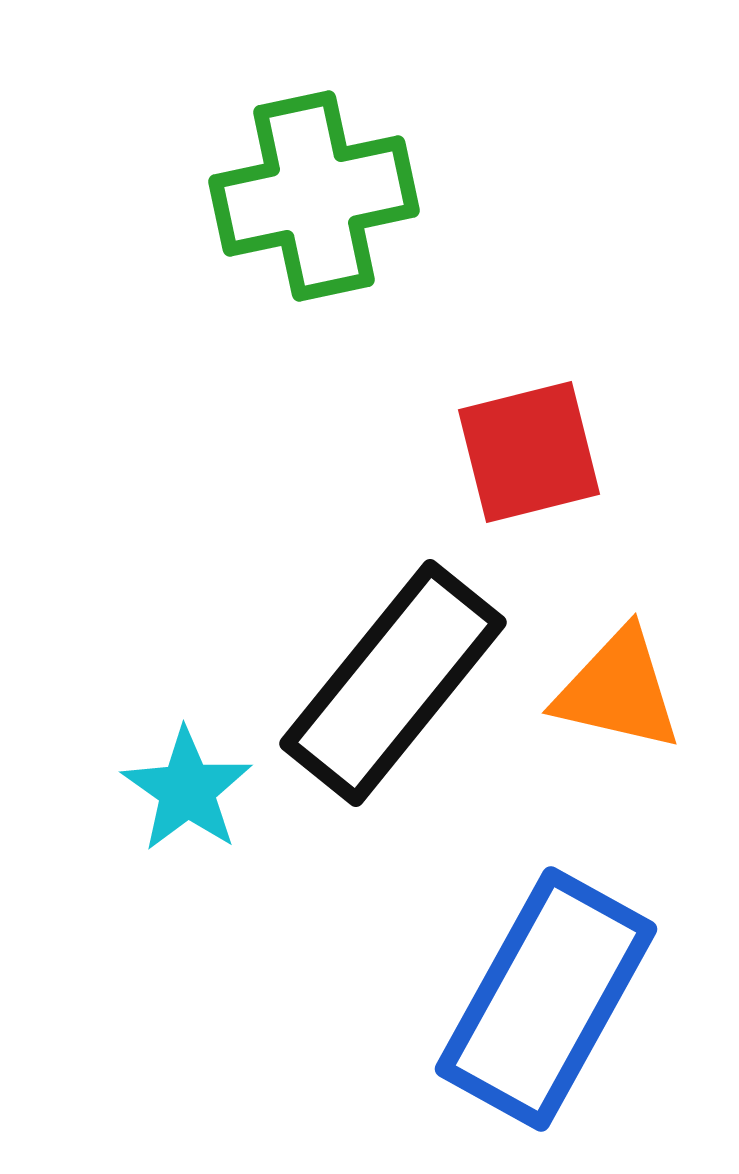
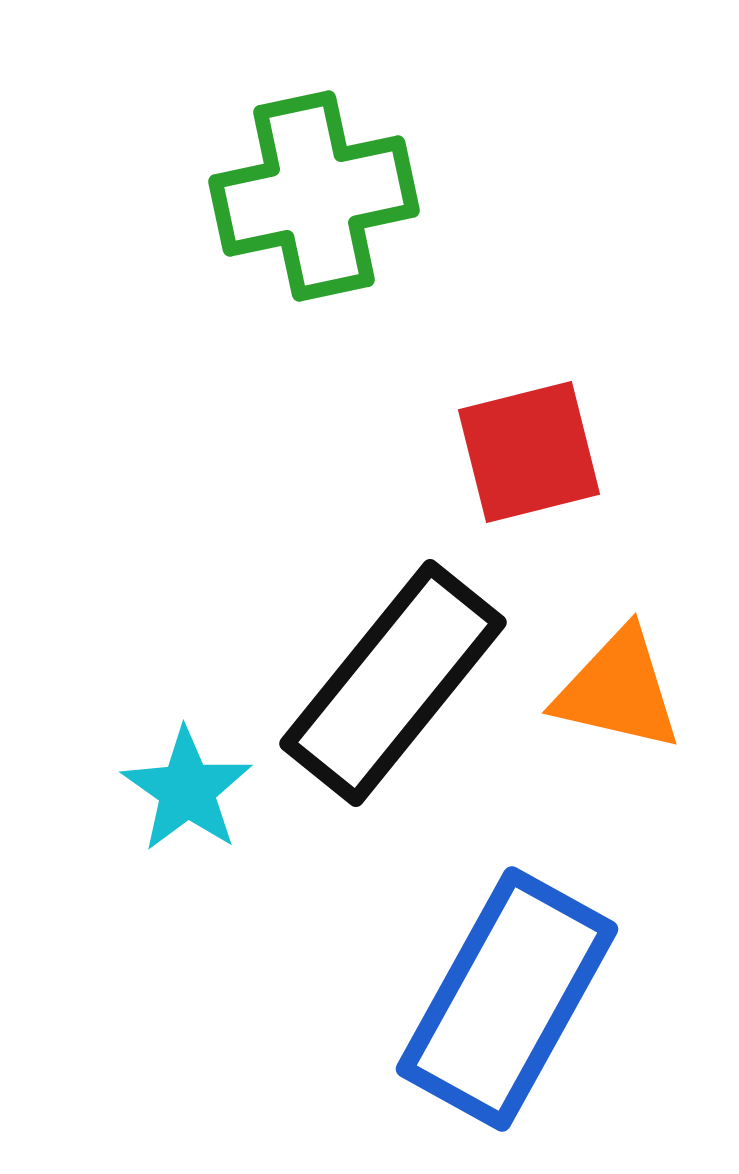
blue rectangle: moved 39 px left
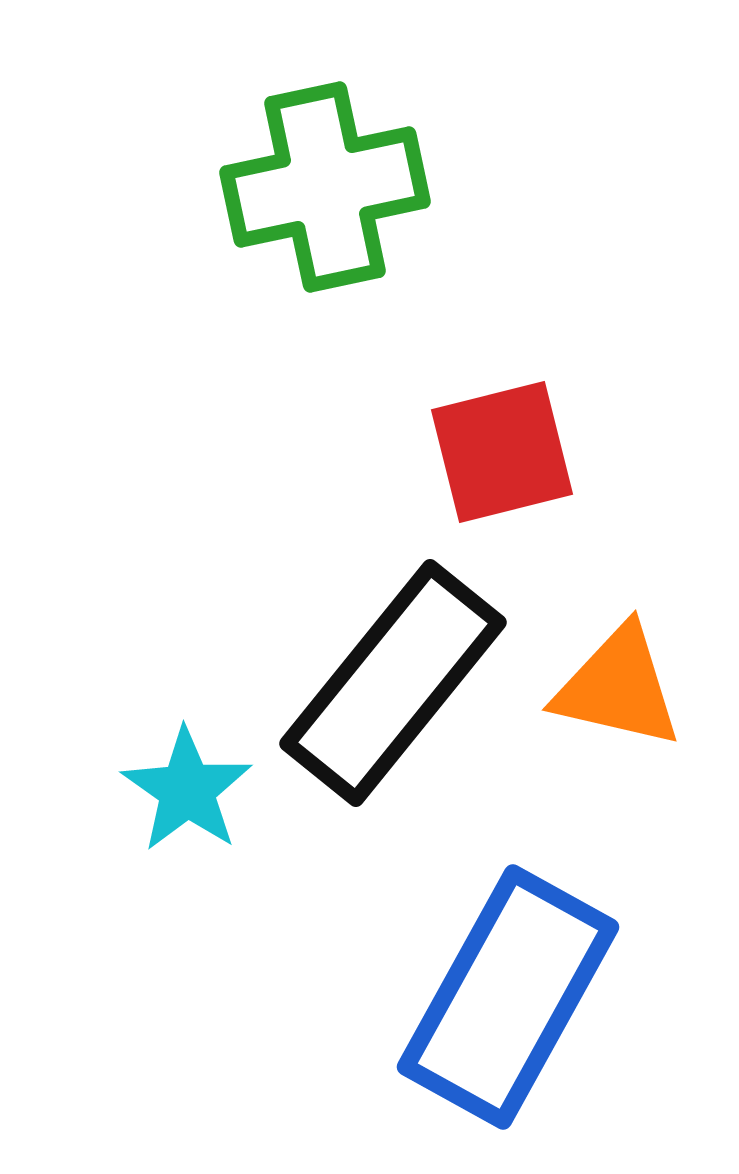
green cross: moved 11 px right, 9 px up
red square: moved 27 px left
orange triangle: moved 3 px up
blue rectangle: moved 1 px right, 2 px up
